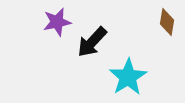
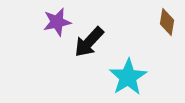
black arrow: moved 3 px left
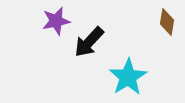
purple star: moved 1 px left, 1 px up
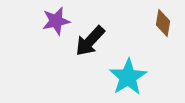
brown diamond: moved 4 px left, 1 px down
black arrow: moved 1 px right, 1 px up
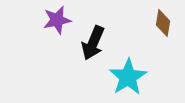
purple star: moved 1 px right, 1 px up
black arrow: moved 3 px right, 2 px down; rotated 20 degrees counterclockwise
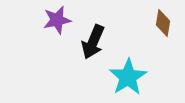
black arrow: moved 1 px up
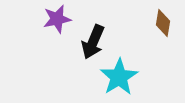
purple star: moved 1 px up
cyan star: moved 9 px left
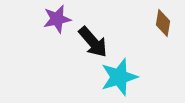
black arrow: rotated 64 degrees counterclockwise
cyan star: rotated 15 degrees clockwise
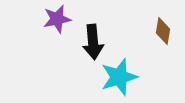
brown diamond: moved 8 px down
black arrow: rotated 36 degrees clockwise
